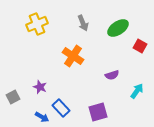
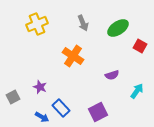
purple square: rotated 12 degrees counterclockwise
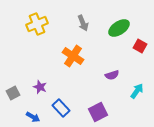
green ellipse: moved 1 px right
gray square: moved 4 px up
blue arrow: moved 9 px left
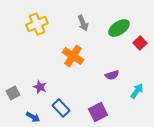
red square: moved 3 px up; rotated 16 degrees clockwise
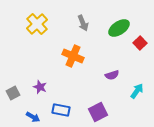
yellow cross: rotated 20 degrees counterclockwise
orange cross: rotated 10 degrees counterclockwise
blue rectangle: moved 2 px down; rotated 36 degrees counterclockwise
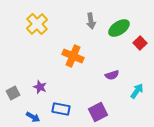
gray arrow: moved 8 px right, 2 px up; rotated 14 degrees clockwise
blue rectangle: moved 1 px up
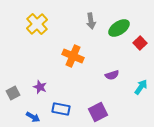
cyan arrow: moved 4 px right, 4 px up
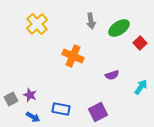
purple star: moved 10 px left, 8 px down
gray square: moved 2 px left, 6 px down
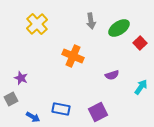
purple star: moved 9 px left, 17 px up
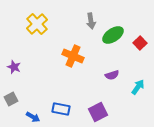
green ellipse: moved 6 px left, 7 px down
purple star: moved 7 px left, 11 px up
cyan arrow: moved 3 px left
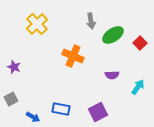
purple semicircle: rotated 16 degrees clockwise
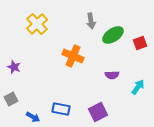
red square: rotated 24 degrees clockwise
